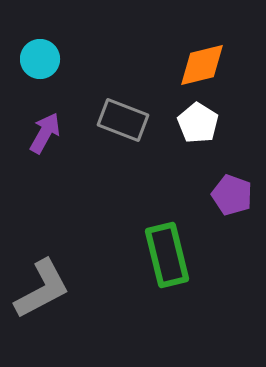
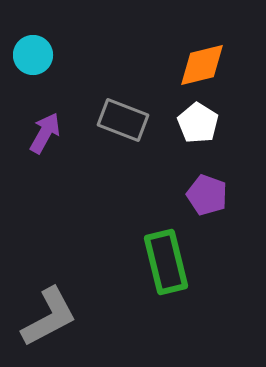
cyan circle: moved 7 px left, 4 px up
purple pentagon: moved 25 px left
green rectangle: moved 1 px left, 7 px down
gray L-shape: moved 7 px right, 28 px down
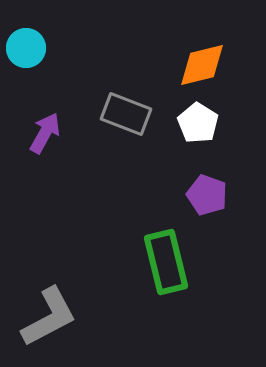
cyan circle: moved 7 px left, 7 px up
gray rectangle: moved 3 px right, 6 px up
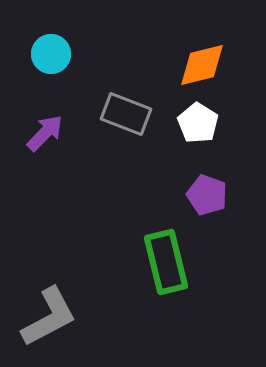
cyan circle: moved 25 px right, 6 px down
purple arrow: rotated 15 degrees clockwise
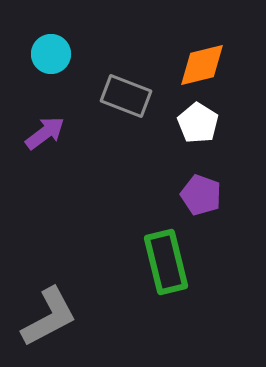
gray rectangle: moved 18 px up
purple arrow: rotated 9 degrees clockwise
purple pentagon: moved 6 px left
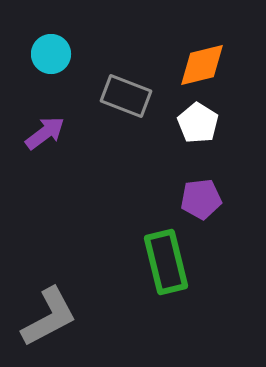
purple pentagon: moved 4 px down; rotated 27 degrees counterclockwise
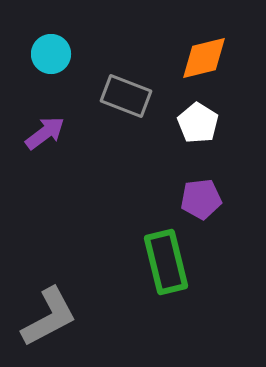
orange diamond: moved 2 px right, 7 px up
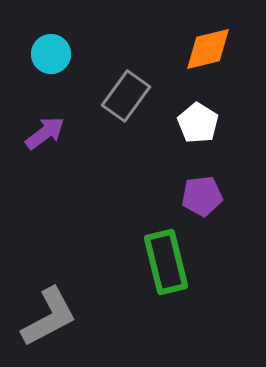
orange diamond: moved 4 px right, 9 px up
gray rectangle: rotated 75 degrees counterclockwise
purple pentagon: moved 1 px right, 3 px up
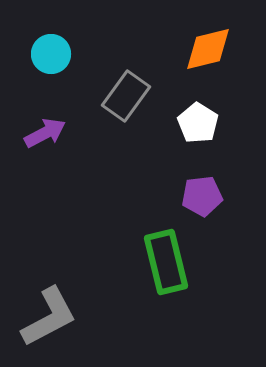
purple arrow: rotated 9 degrees clockwise
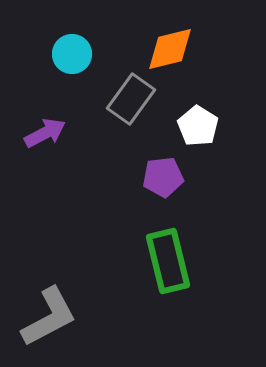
orange diamond: moved 38 px left
cyan circle: moved 21 px right
gray rectangle: moved 5 px right, 3 px down
white pentagon: moved 3 px down
purple pentagon: moved 39 px left, 19 px up
green rectangle: moved 2 px right, 1 px up
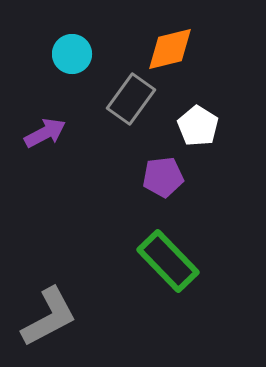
green rectangle: rotated 30 degrees counterclockwise
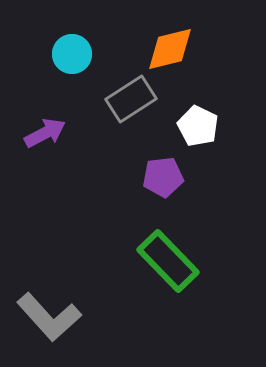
gray rectangle: rotated 21 degrees clockwise
white pentagon: rotated 6 degrees counterclockwise
gray L-shape: rotated 76 degrees clockwise
